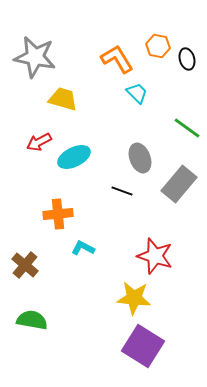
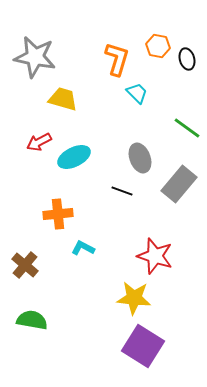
orange L-shape: rotated 48 degrees clockwise
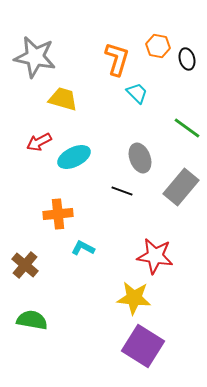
gray rectangle: moved 2 px right, 3 px down
red star: rotated 9 degrees counterclockwise
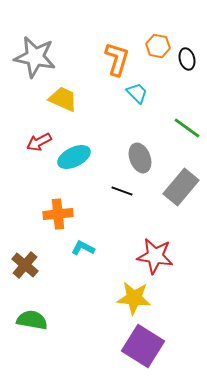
yellow trapezoid: rotated 8 degrees clockwise
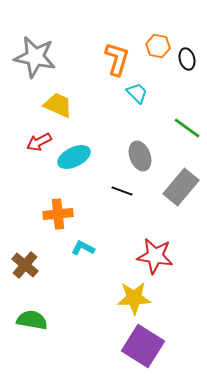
yellow trapezoid: moved 5 px left, 6 px down
gray ellipse: moved 2 px up
yellow star: rotated 8 degrees counterclockwise
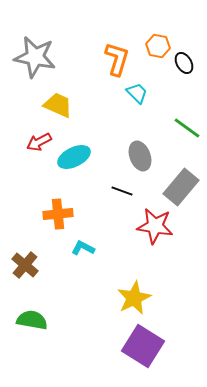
black ellipse: moved 3 px left, 4 px down; rotated 15 degrees counterclockwise
red star: moved 30 px up
yellow star: rotated 24 degrees counterclockwise
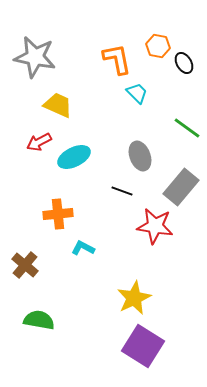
orange L-shape: rotated 28 degrees counterclockwise
green semicircle: moved 7 px right
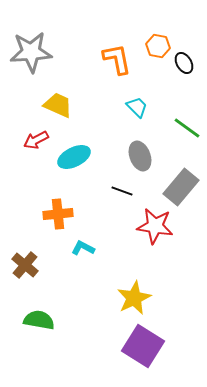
gray star: moved 4 px left, 5 px up; rotated 15 degrees counterclockwise
cyan trapezoid: moved 14 px down
red arrow: moved 3 px left, 2 px up
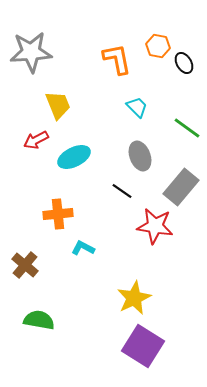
yellow trapezoid: rotated 44 degrees clockwise
black line: rotated 15 degrees clockwise
